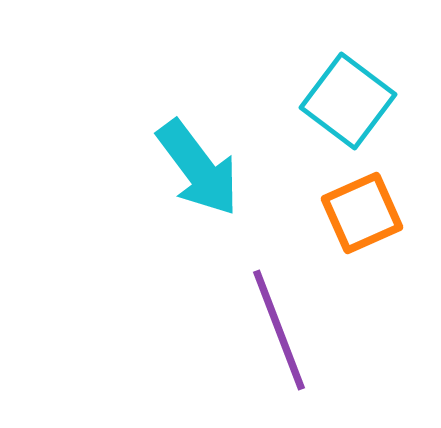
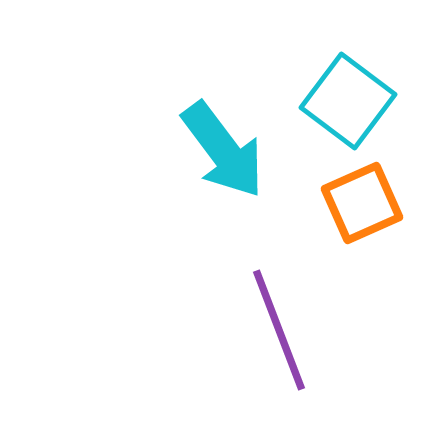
cyan arrow: moved 25 px right, 18 px up
orange square: moved 10 px up
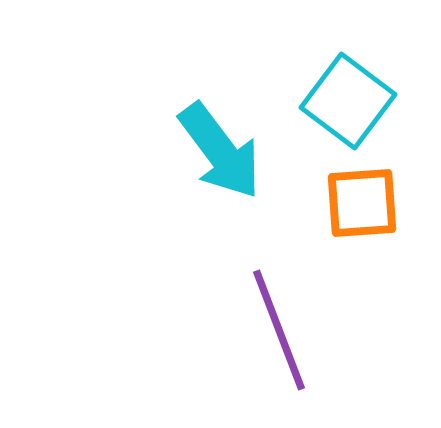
cyan arrow: moved 3 px left, 1 px down
orange square: rotated 20 degrees clockwise
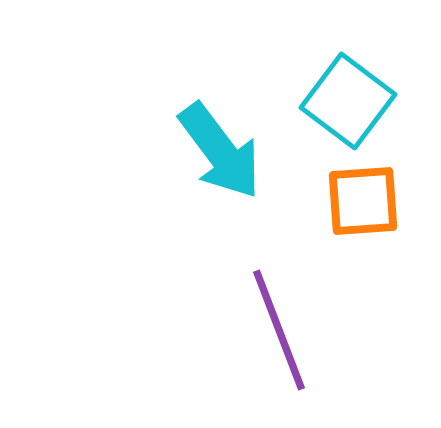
orange square: moved 1 px right, 2 px up
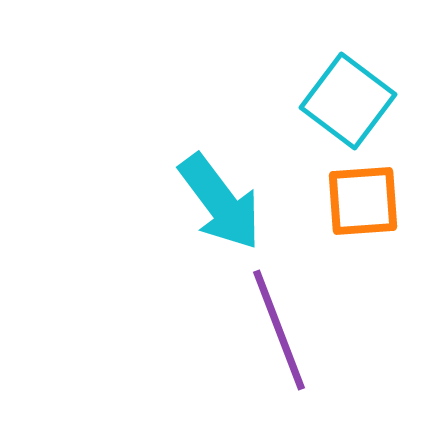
cyan arrow: moved 51 px down
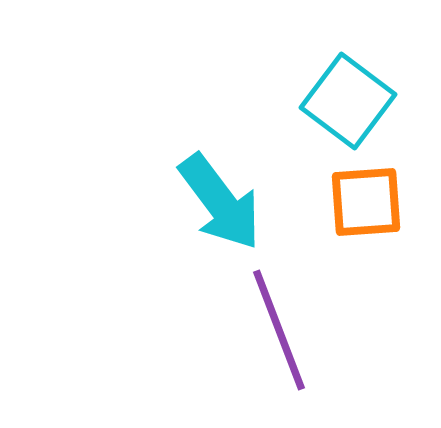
orange square: moved 3 px right, 1 px down
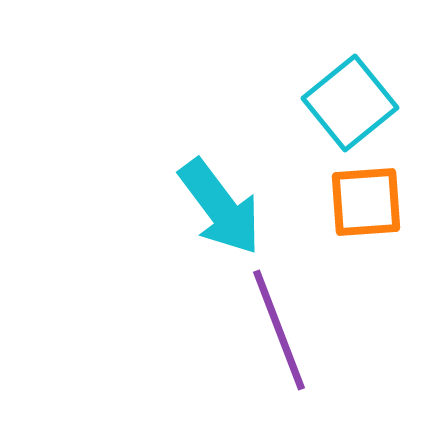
cyan square: moved 2 px right, 2 px down; rotated 14 degrees clockwise
cyan arrow: moved 5 px down
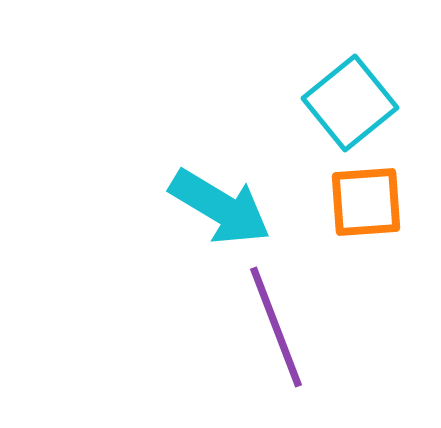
cyan arrow: rotated 22 degrees counterclockwise
purple line: moved 3 px left, 3 px up
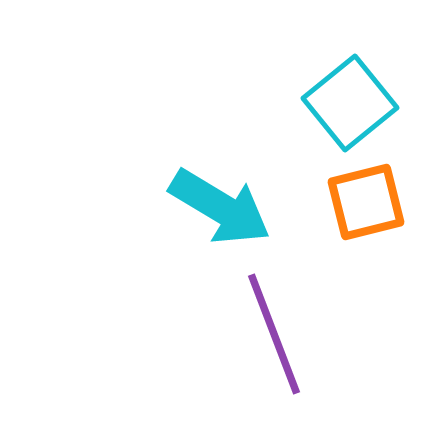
orange square: rotated 10 degrees counterclockwise
purple line: moved 2 px left, 7 px down
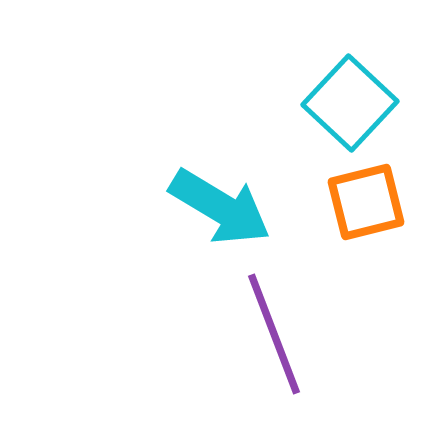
cyan square: rotated 8 degrees counterclockwise
